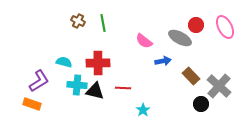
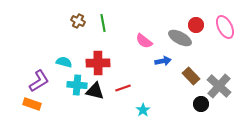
red line: rotated 21 degrees counterclockwise
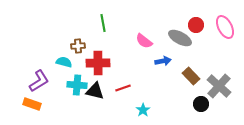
brown cross: moved 25 px down; rotated 32 degrees counterclockwise
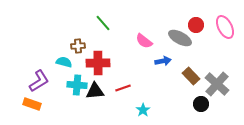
green line: rotated 30 degrees counterclockwise
gray cross: moved 2 px left, 2 px up
black triangle: rotated 18 degrees counterclockwise
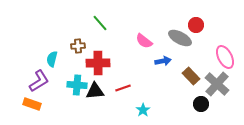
green line: moved 3 px left
pink ellipse: moved 30 px down
cyan semicircle: moved 12 px left, 3 px up; rotated 91 degrees counterclockwise
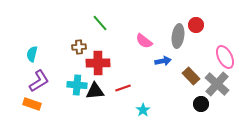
gray ellipse: moved 2 px left, 2 px up; rotated 70 degrees clockwise
brown cross: moved 1 px right, 1 px down
cyan semicircle: moved 20 px left, 5 px up
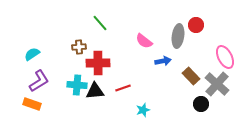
cyan semicircle: rotated 42 degrees clockwise
cyan star: rotated 16 degrees clockwise
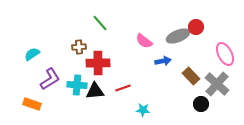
red circle: moved 2 px down
gray ellipse: rotated 60 degrees clockwise
pink ellipse: moved 3 px up
purple L-shape: moved 11 px right, 2 px up
cyan star: rotated 24 degrees clockwise
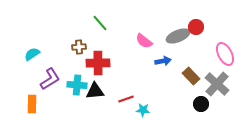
red line: moved 3 px right, 11 px down
orange rectangle: rotated 72 degrees clockwise
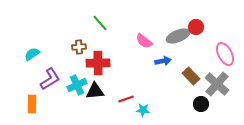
cyan cross: rotated 30 degrees counterclockwise
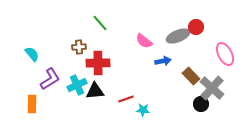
cyan semicircle: rotated 84 degrees clockwise
gray cross: moved 5 px left, 4 px down
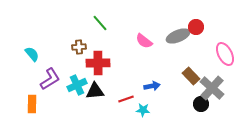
blue arrow: moved 11 px left, 25 px down
